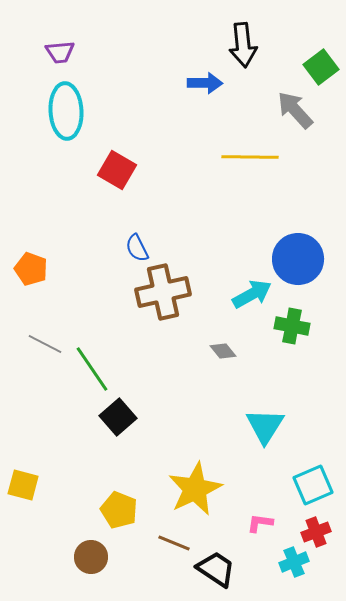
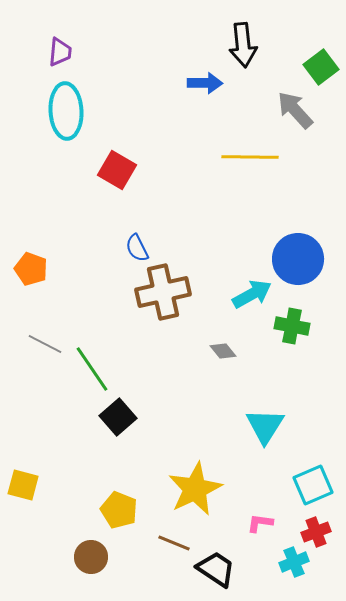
purple trapezoid: rotated 80 degrees counterclockwise
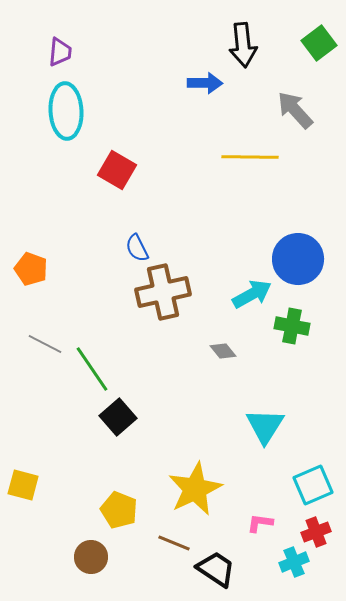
green square: moved 2 px left, 24 px up
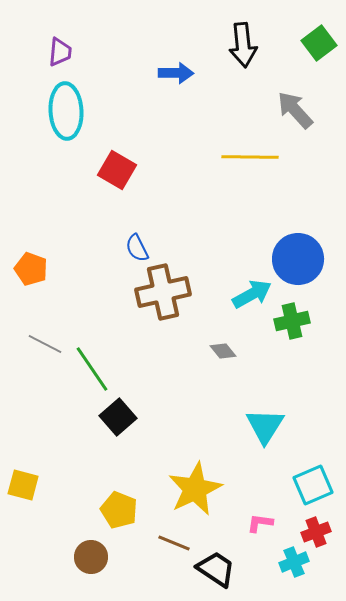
blue arrow: moved 29 px left, 10 px up
green cross: moved 5 px up; rotated 24 degrees counterclockwise
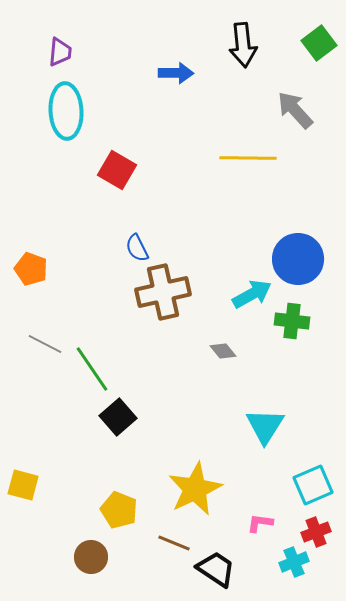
yellow line: moved 2 px left, 1 px down
green cross: rotated 20 degrees clockwise
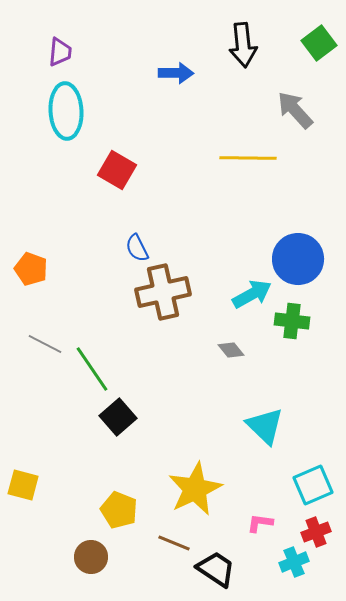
gray diamond: moved 8 px right, 1 px up
cyan triangle: rotated 18 degrees counterclockwise
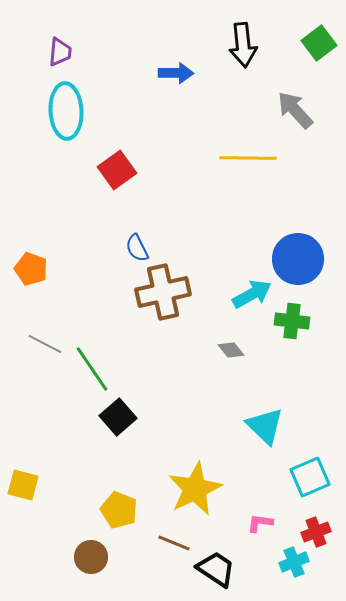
red square: rotated 24 degrees clockwise
cyan square: moved 3 px left, 8 px up
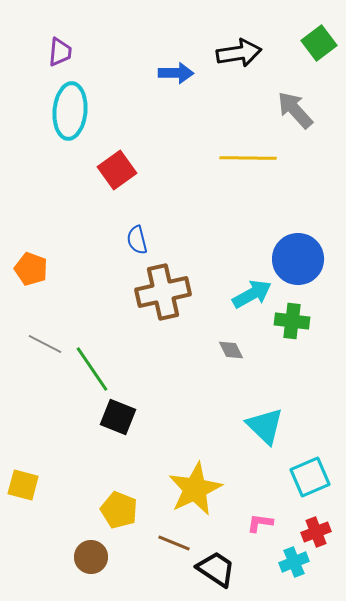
black arrow: moved 4 px left, 8 px down; rotated 93 degrees counterclockwise
cyan ellipse: moved 4 px right; rotated 8 degrees clockwise
blue semicircle: moved 8 px up; rotated 12 degrees clockwise
gray diamond: rotated 12 degrees clockwise
black square: rotated 27 degrees counterclockwise
